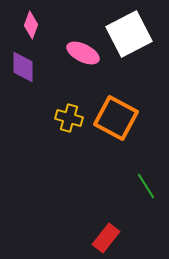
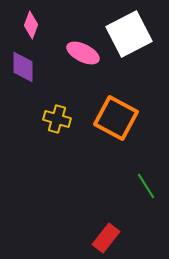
yellow cross: moved 12 px left, 1 px down
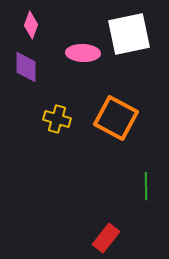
white square: rotated 15 degrees clockwise
pink ellipse: rotated 24 degrees counterclockwise
purple diamond: moved 3 px right
green line: rotated 32 degrees clockwise
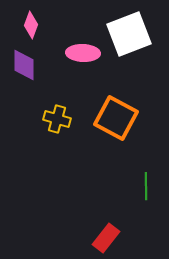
white square: rotated 9 degrees counterclockwise
purple diamond: moved 2 px left, 2 px up
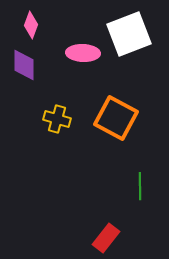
green line: moved 6 px left
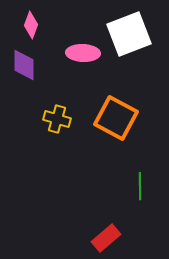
red rectangle: rotated 12 degrees clockwise
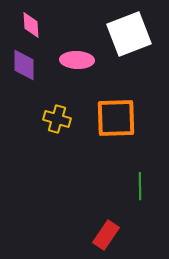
pink diamond: rotated 24 degrees counterclockwise
pink ellipse: moved 6 px left, 7 px down
orange square: rotated 30 degrees counterclockwise
red rectangle: moved 3 px up; rotated 16 degrees counterclockwise
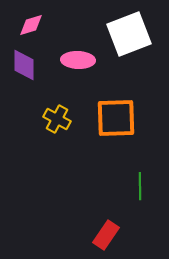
pink diamond: rotated 76 degrees clockwise
pink ellipse: moved 1 px right
yellow cross: rotated 12 degrees clockwise
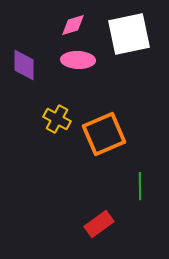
pink diamond: moved 42 px right
white square: rotated 9 degrees clockwise
orange square: moved 12 px left, 16 px down; rotated 21 degrees counterclockwise
red rectangle: moved 7 px left, 11 px up; rotated 20 degrees clockwise
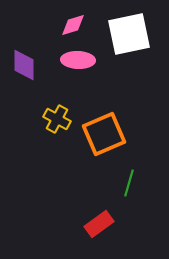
green line: moved 11 px left, 3 px up; rotated 16 degrees clockwise
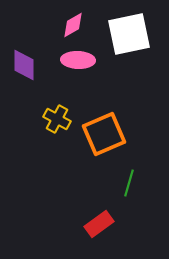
pink diamond: rotated 12 degrees counterclockwise
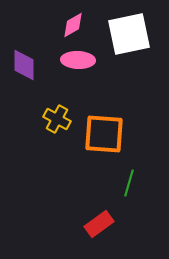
orange square: rotated 27 degrees clockwise
